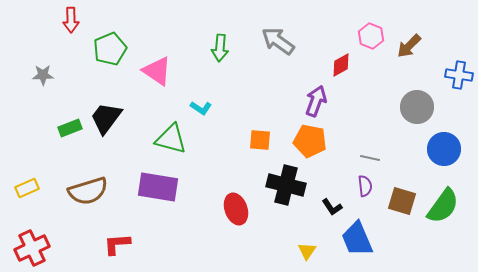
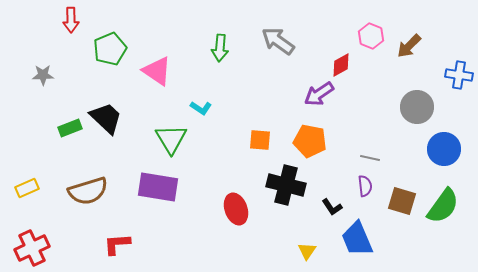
purple arrow: moved 3 px right, 7 px up; rotated 144 degrees counterclockwise
black trapezoid: rotated 96 degrees clockwise
green triangle: rotated 44 degrees clockwise
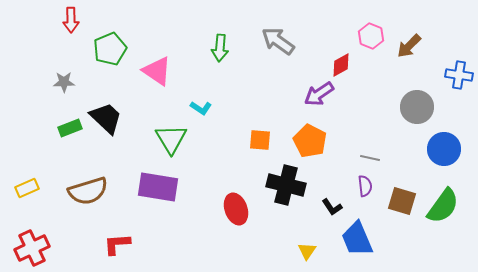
gray star: moved 21 px right, 7 px down
orange pentagon: rotated 16 degrees clockwise
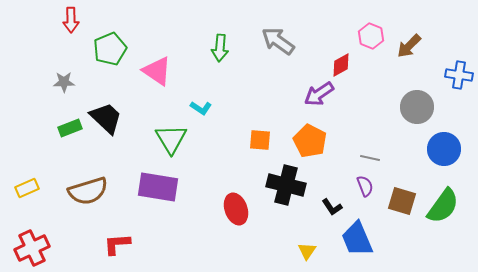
purple semicircle: rotated 15 degrees counterclockwise
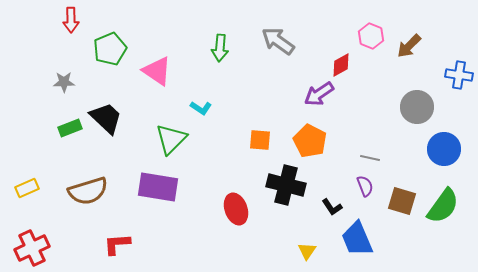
green triangle: rotated 16 degrees clockwise
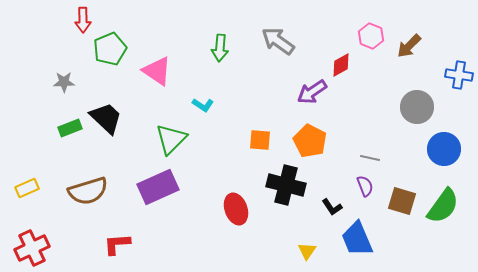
red arrow: moved 12 px right
purple arrow: moved 7 px left, 2 px up
cyan L-shape: moved 2 px right, 3 px up
purple rectangle: rotated 33 degrees counterclockwise
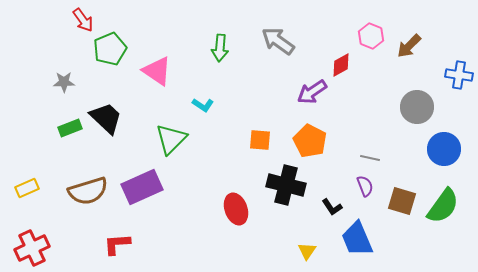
red arrow: rotated 35 degrees counterclockwise
purple rectangle: moved 16 px left
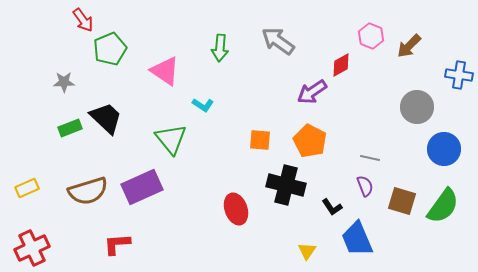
pink triangle: moved 8 px right
green triangle: rotated 24 degrees counterclockwise
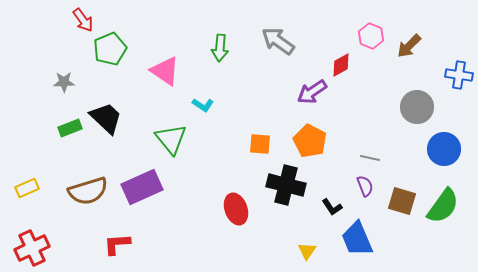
orange square: moved 4 px down
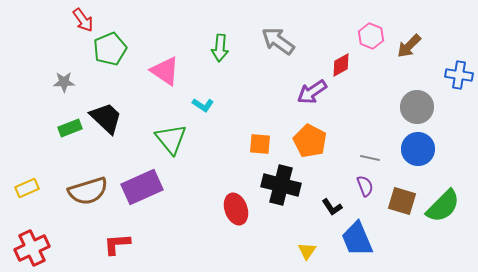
blue circle: moved 26 px left
black cross: moved 5 px left
green semicircle: rotated 9 degrees clockwise
